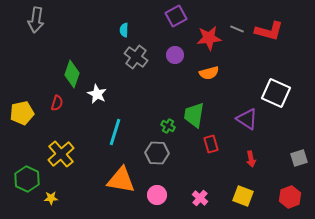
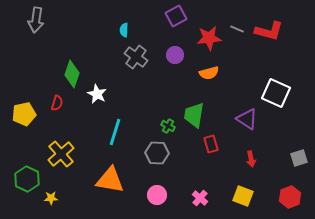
yellow pentagon: moved 2 px right, 1 px down
orange triangle: moved 11 px left
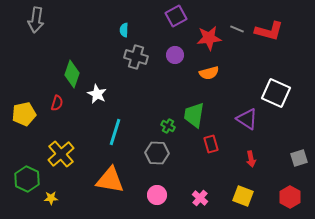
gray cross: rotated 20 degrees counterclockwise
red hexagon: rotated 10 degrees counterclockwise
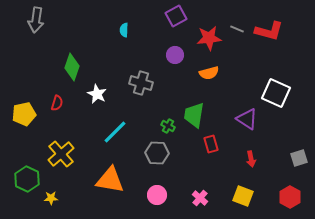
gray cross: moved 5 px right, 26 px down
green diamond: moved 7 px up
cyan line: rotated 28 degrees clockwise
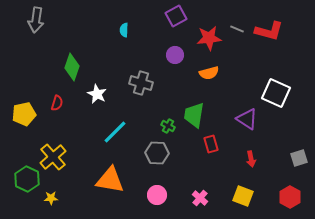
yellow cross: moved 8 px left, 3 px down
